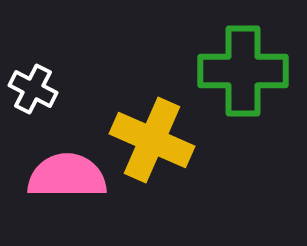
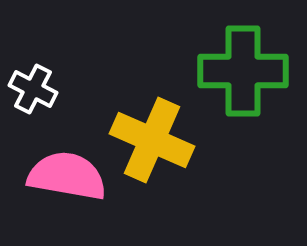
pink semicircle: rotated 10 degrees clockwise
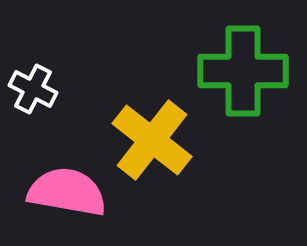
yellow cross: rotated 14 degrees clockwise
pink semicircle: moved 16 px down
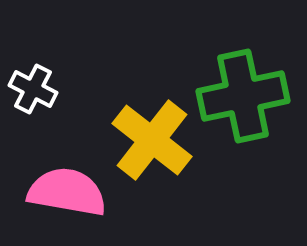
green cross: moved 25 px down; rotated 12 degrees counterclockwise
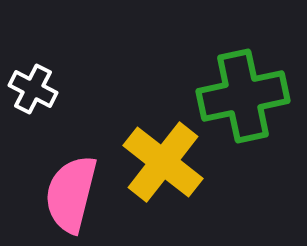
yellow cross: moved 11 px right, 22 px down
pink semicircle: moved 4 px right, 2 px down; rotated 86 degrees counterclockwise
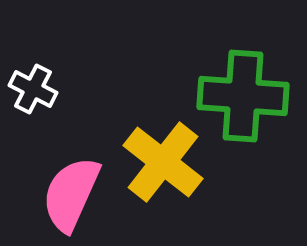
green cross: rotated 16 degrees clockwise
pink semicircle: rotated 10 degrees clockwise
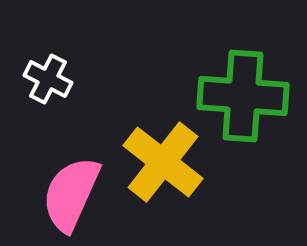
white cross: moved 15 px right, 10 px up
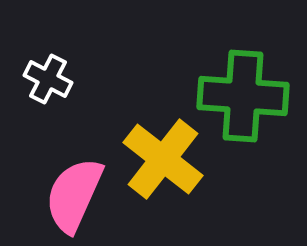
yellow cross: moved 3 px up
pink semicircle: moved 3 px right, 1 px down
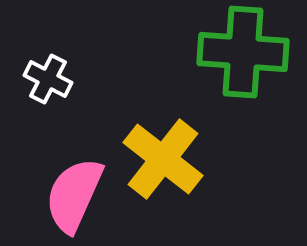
green cross: moved 44 px up
